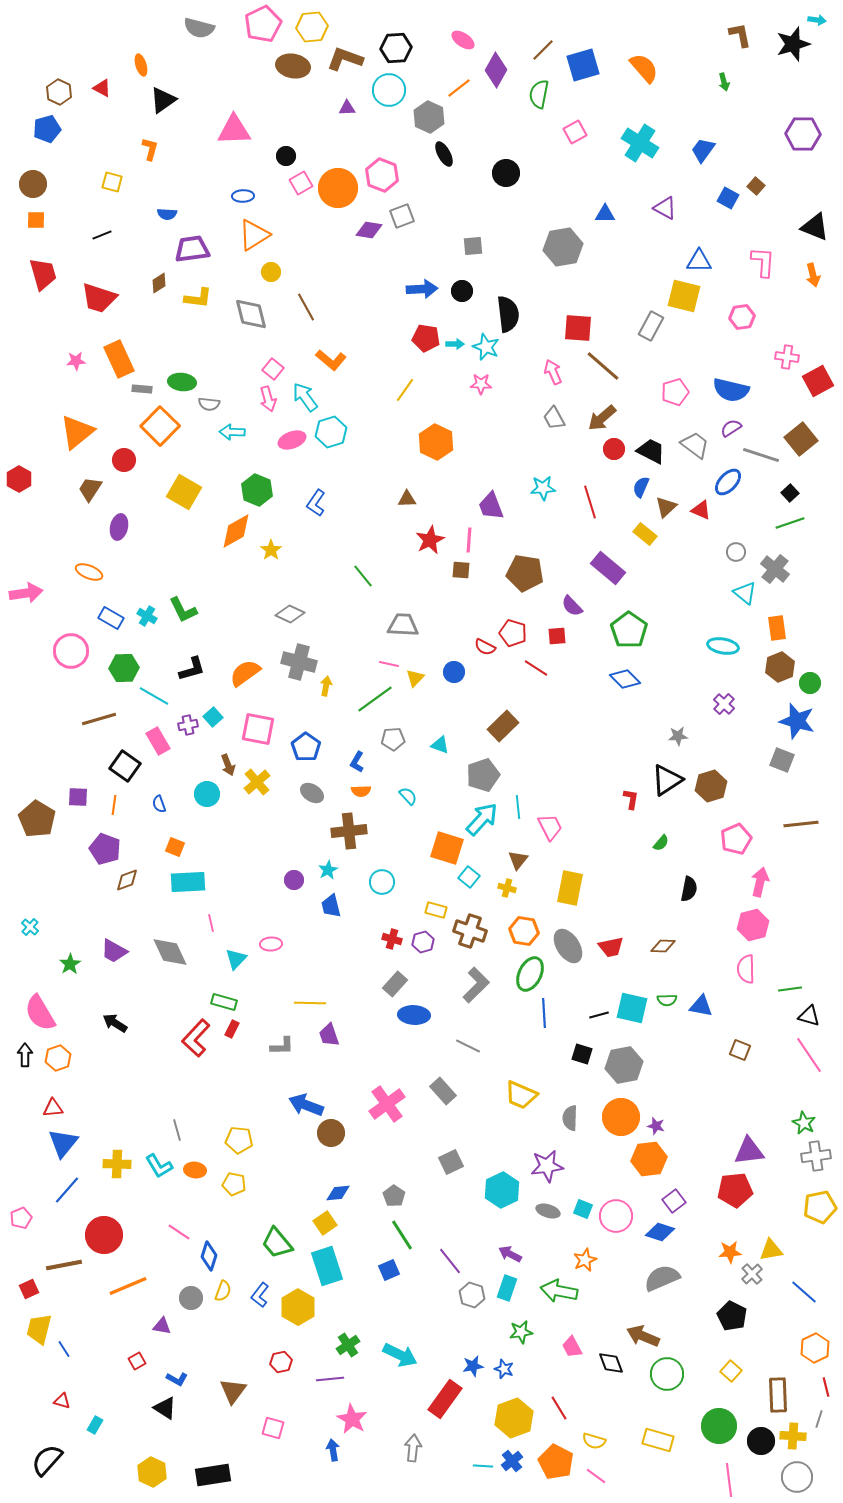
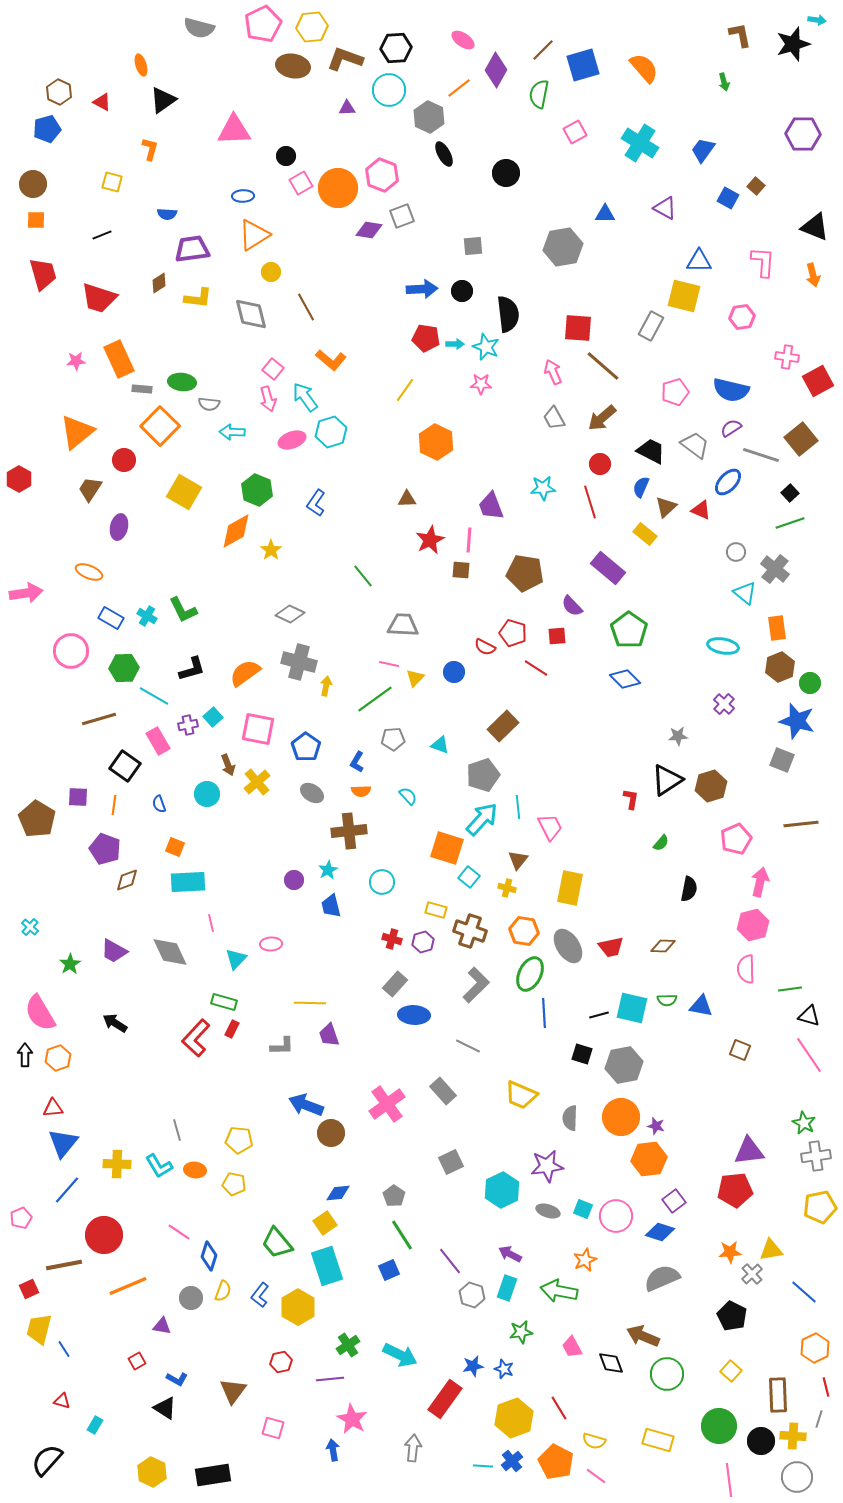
red triangle at (102, 88): moved 14 px down
red circle at (614, 449): moved 14 px left, 15 px down
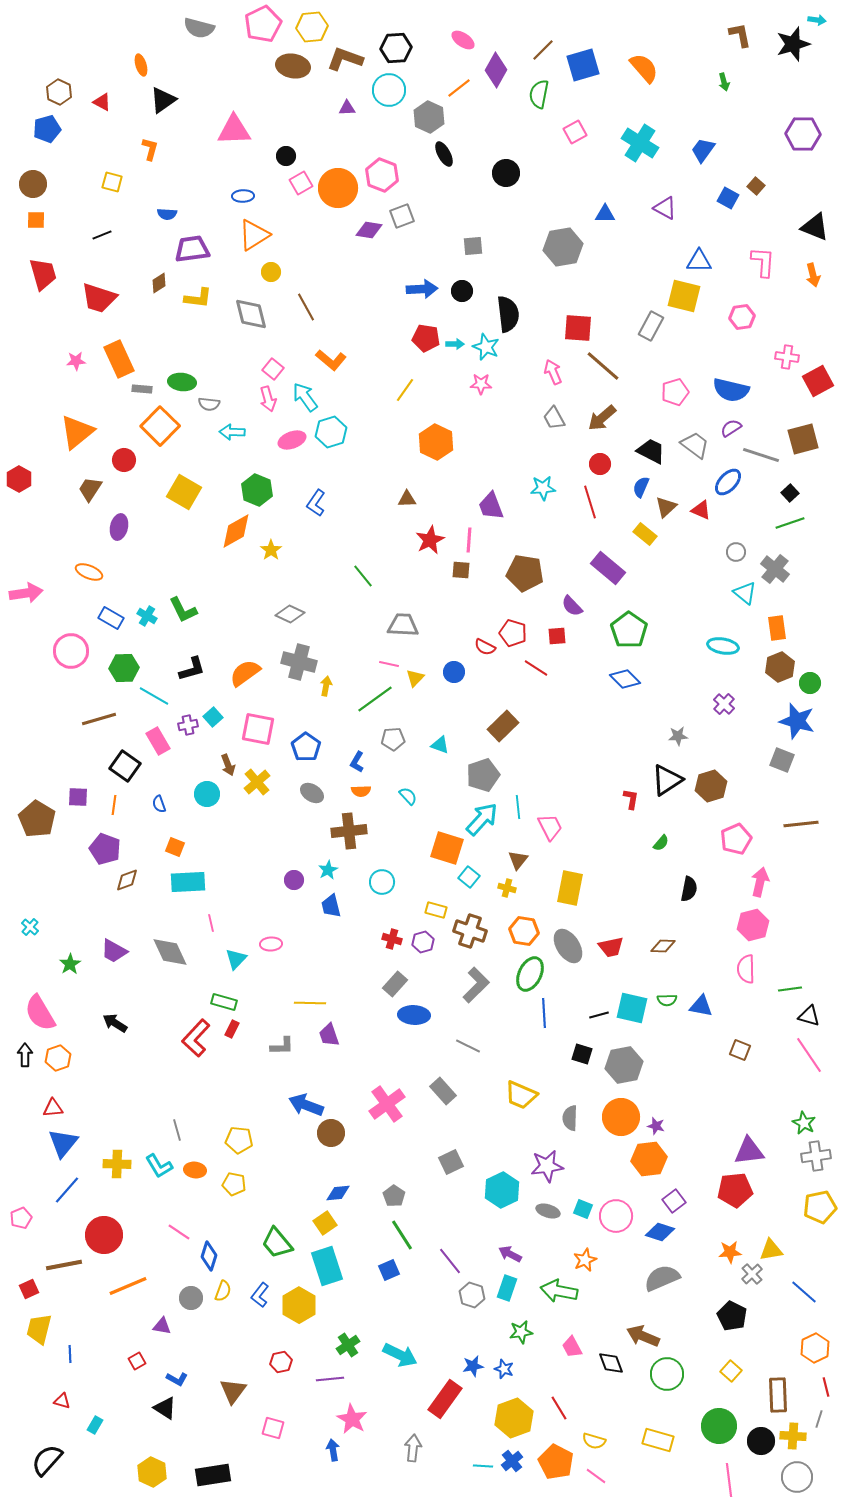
brown square at (801, 439): moved 2 px right; rotated 24 degrees clockwise
yellow hexagon at (298, 1307): moved 1 px right, 2 px up
blue line at (64, 1349): moved 6 px right, 5 px down; rotated 30 degrees clockwise
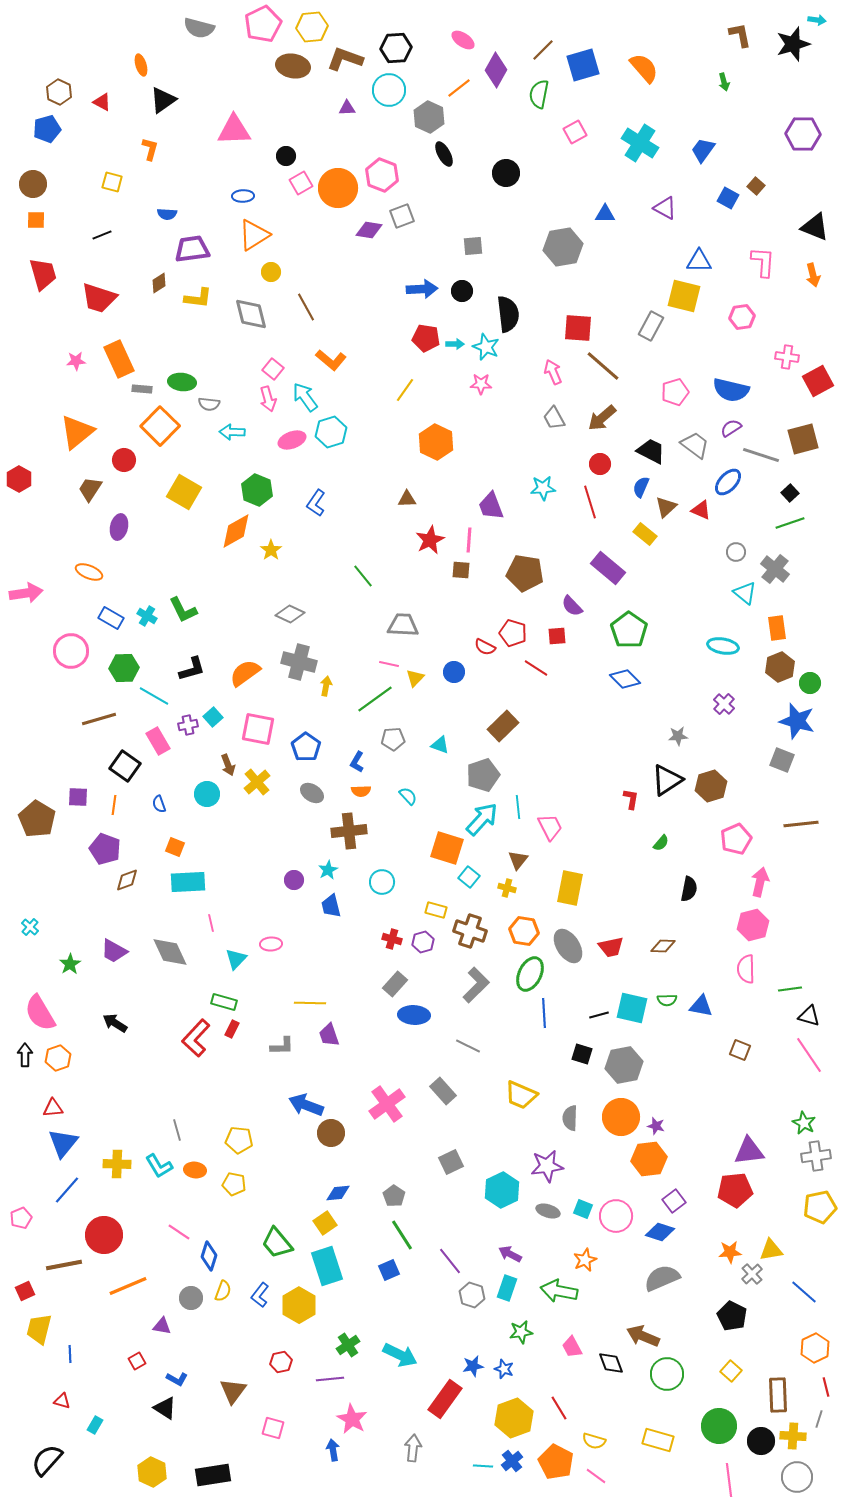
red square at (29, 1289): moved 4 px left, 2 px down
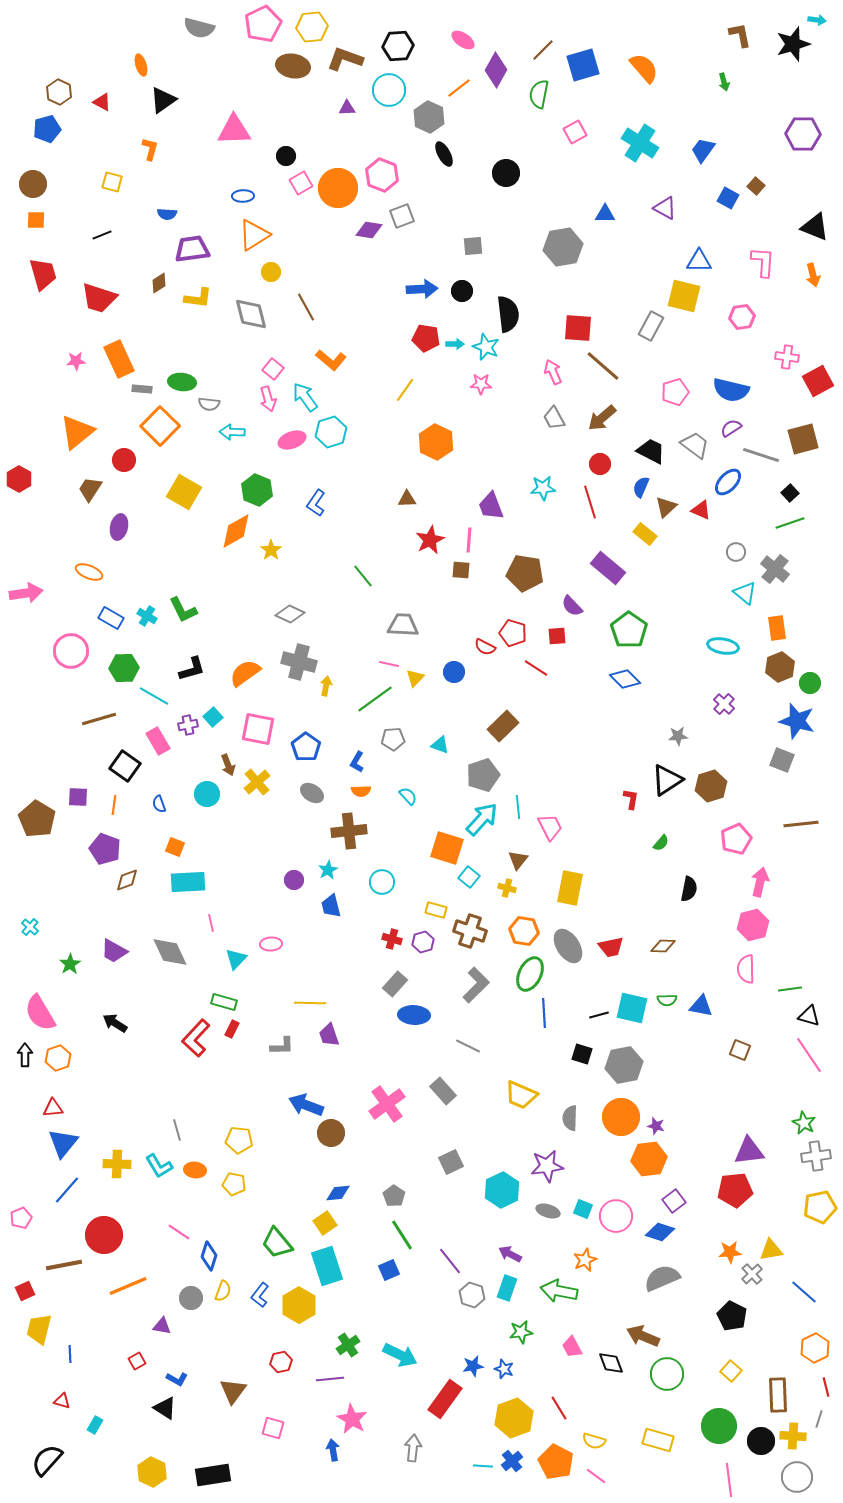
black hexagon at (396, 48): moved 2 px right, 2 px up
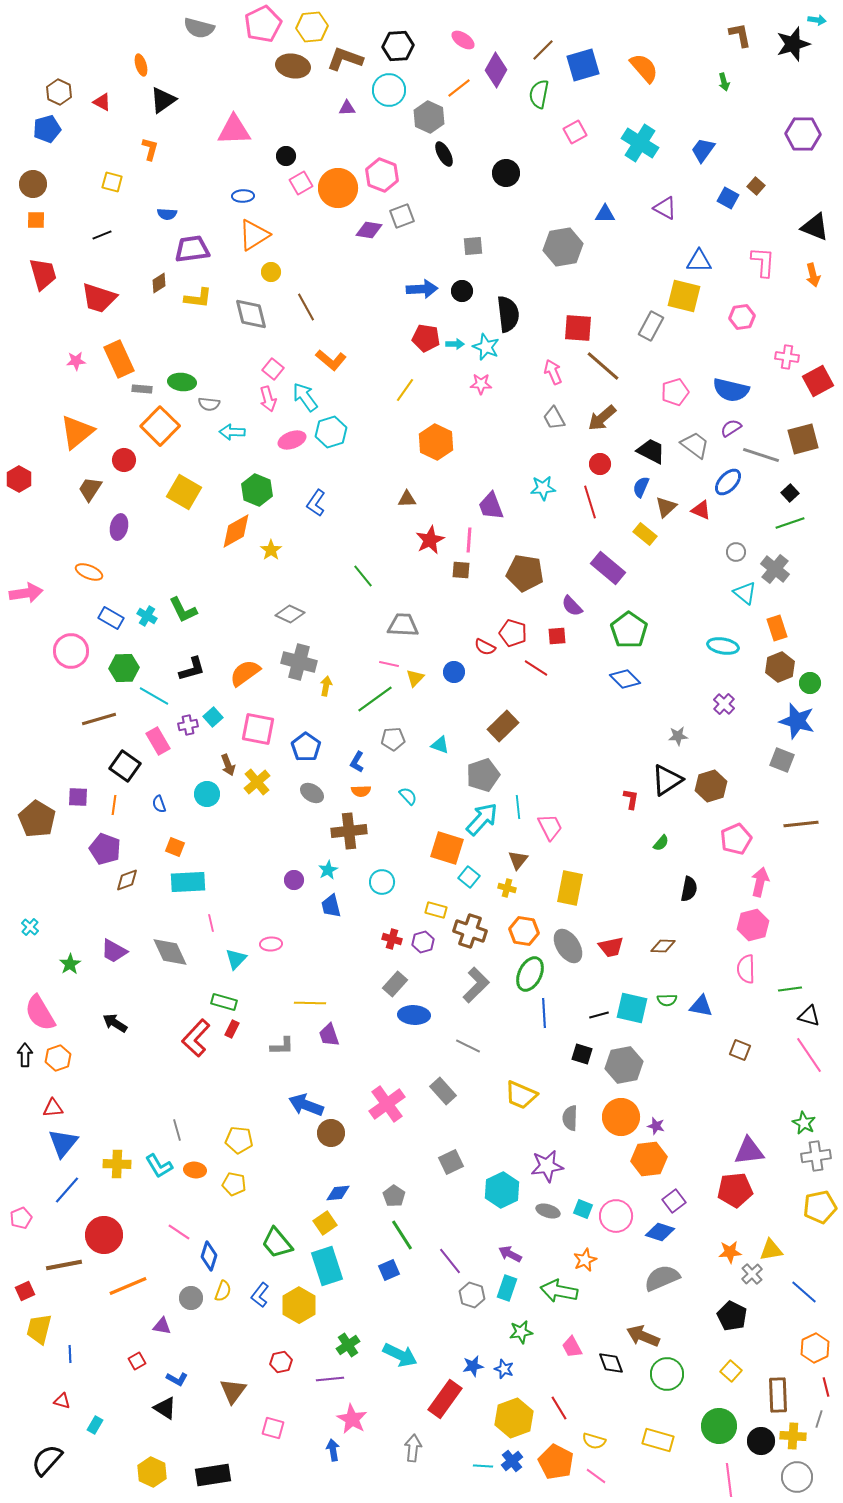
orange rectangle at (777, 628): rotated 10 degrees counterclockwise
